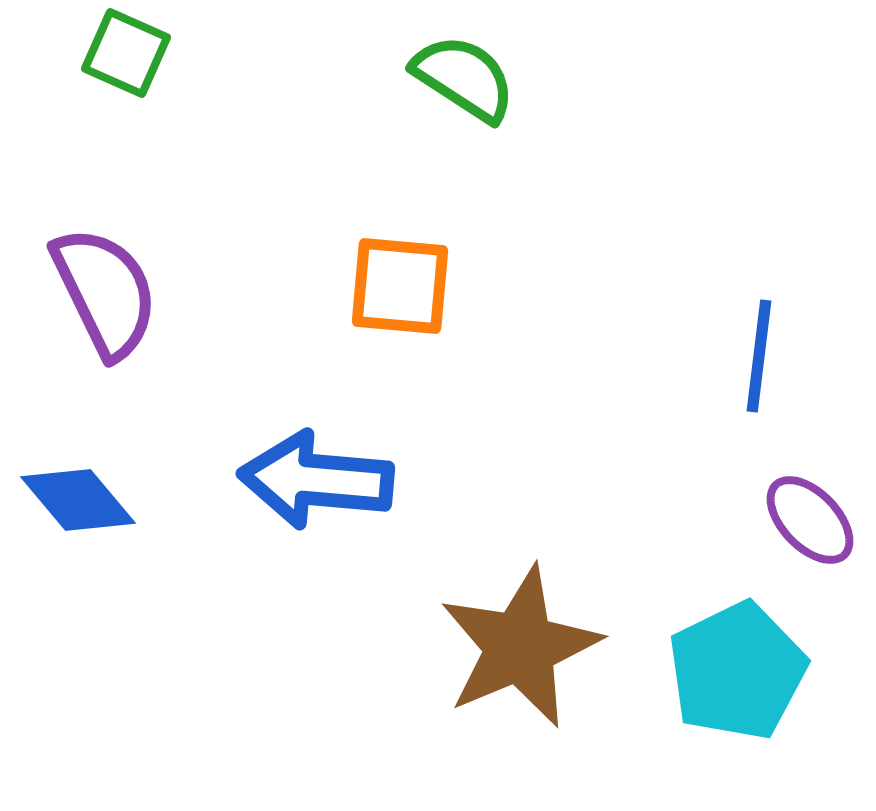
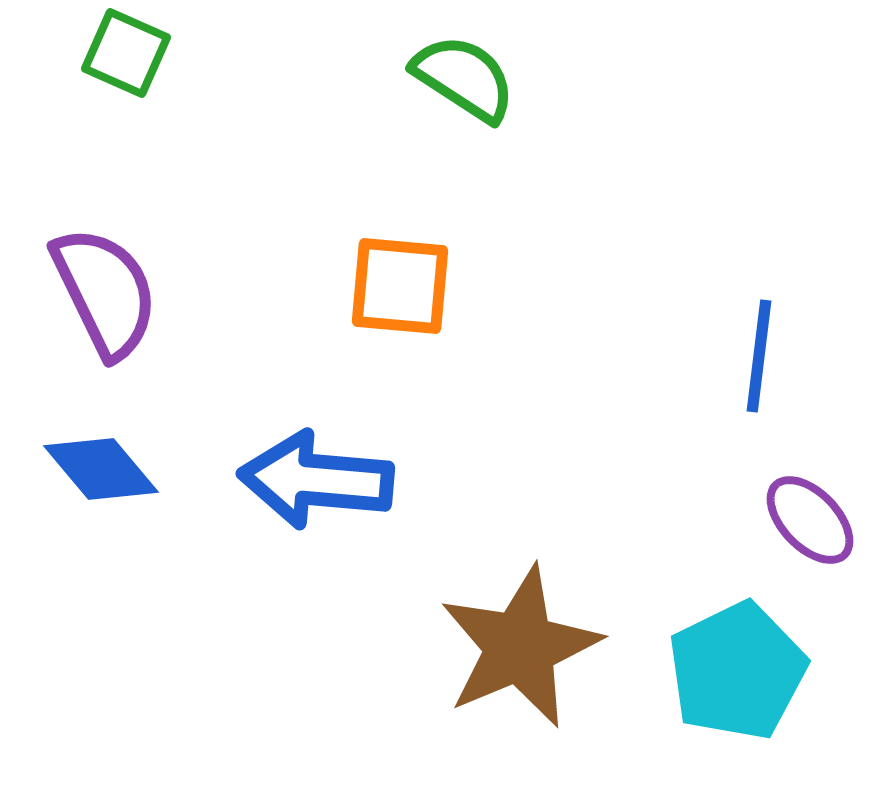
blue diamond: moved 23 px right, 31 px up
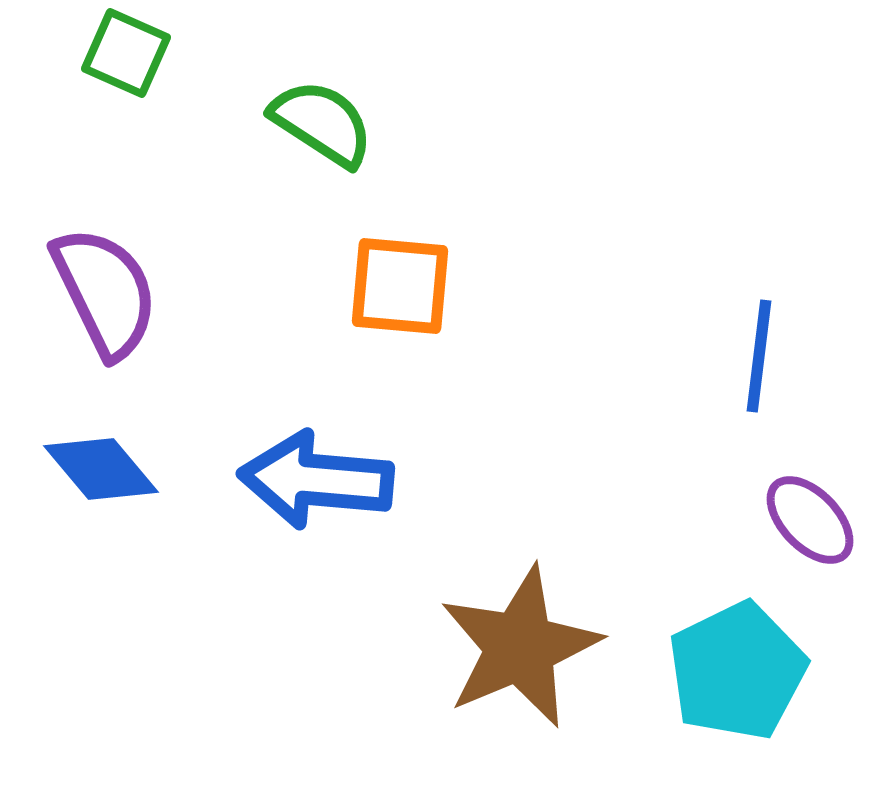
green semicircle: moved 142 px left, 45 px down
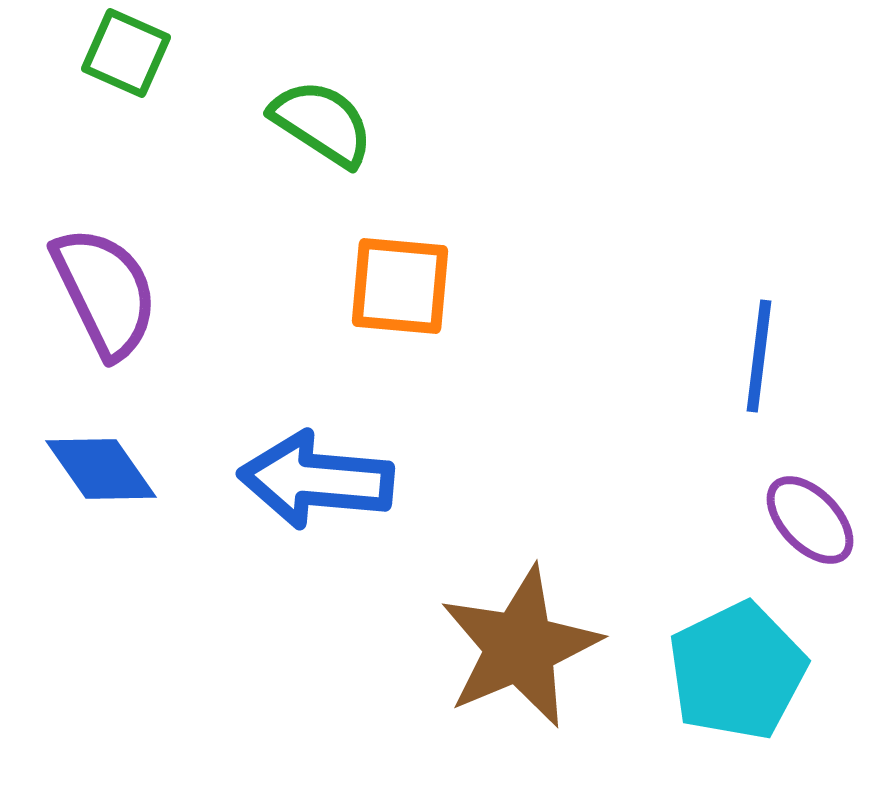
blue diamond: rotated 5 degrees clockwise
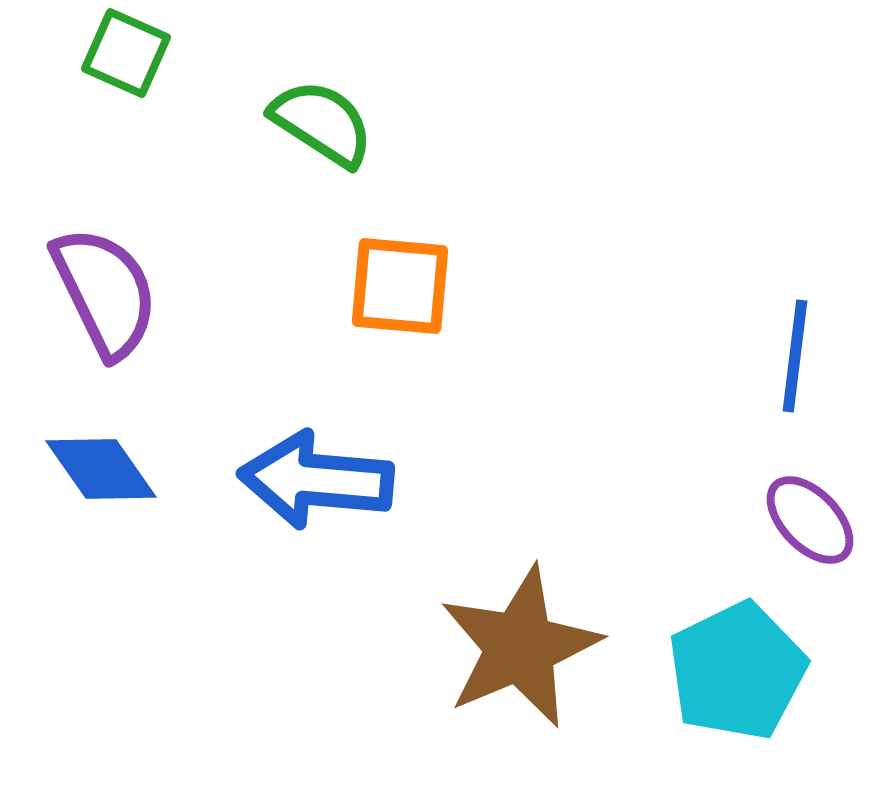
blue line: moved 36 px right
